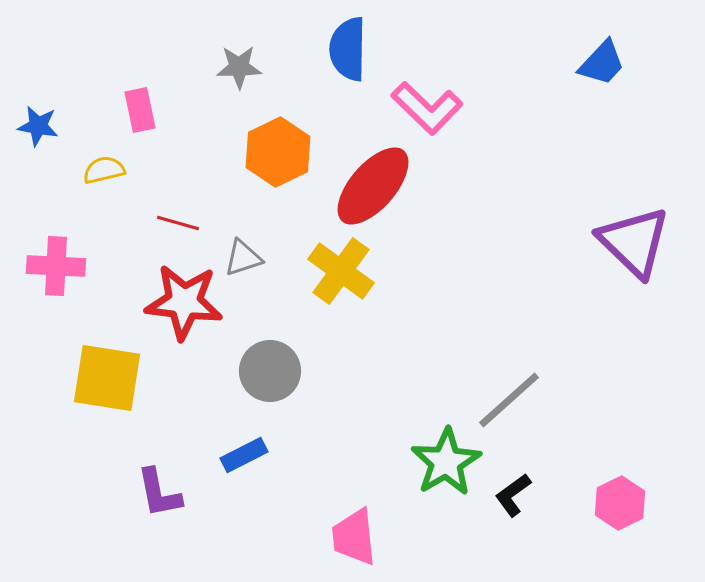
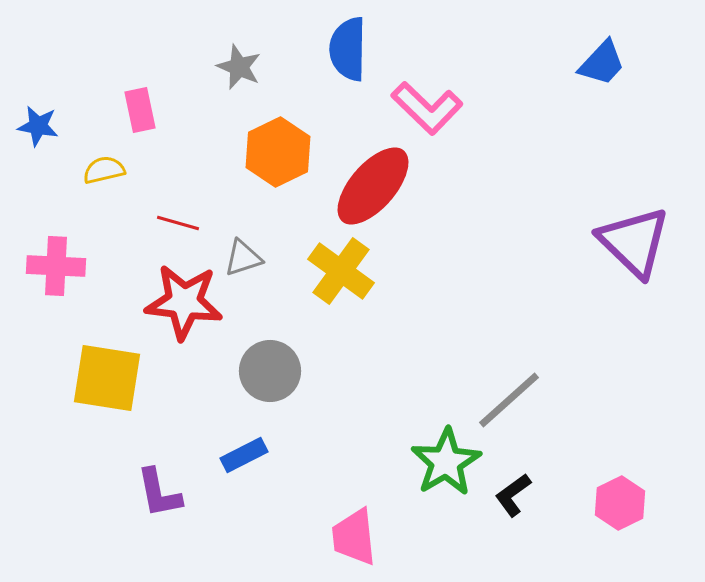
gray star: rotated 24 degrees clockwise
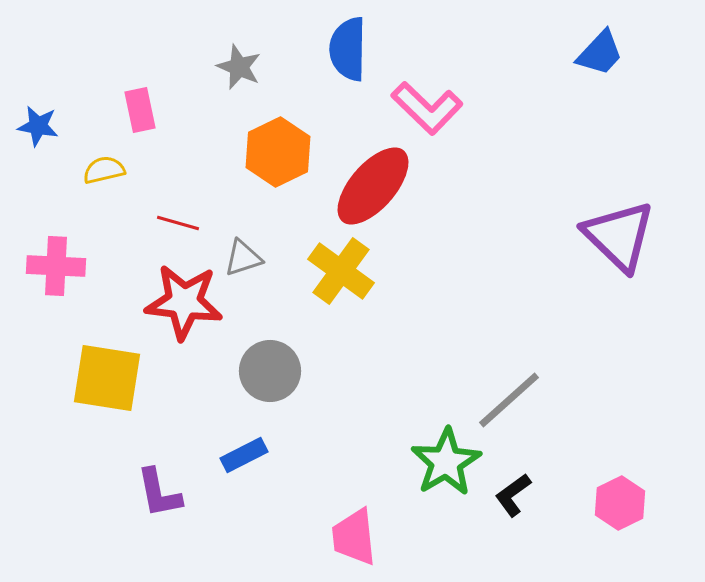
blue trapezoid: moved 2 px left, 10 px up
purple triangle: moved 15 px left, 6 px up
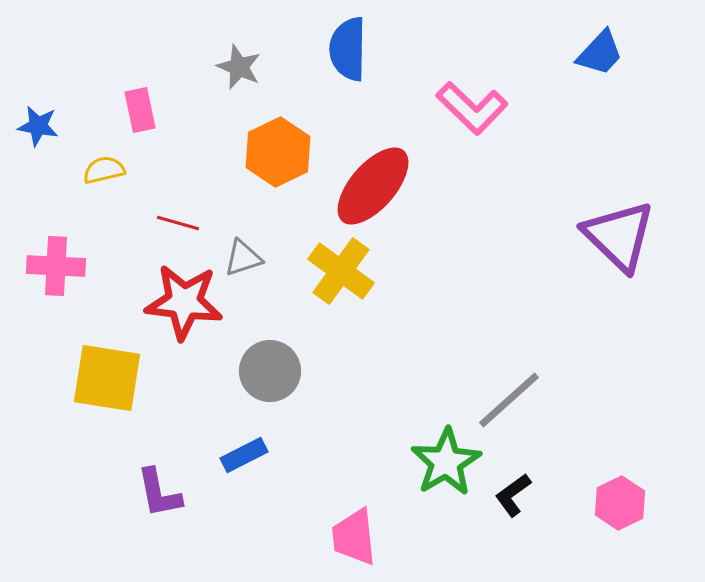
pink L-shape: moved 45 px right
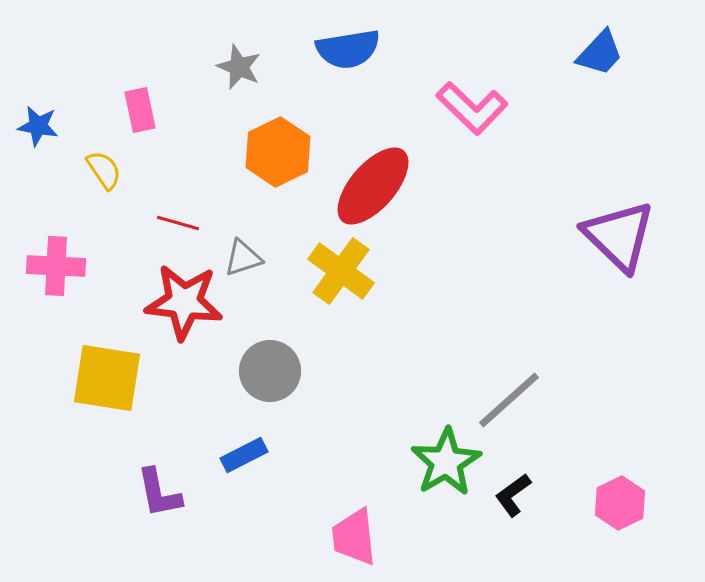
blue semicircle: rotated 100 degrees counterclockwise
yellow semicircle: rotated 69 degrees clockwise
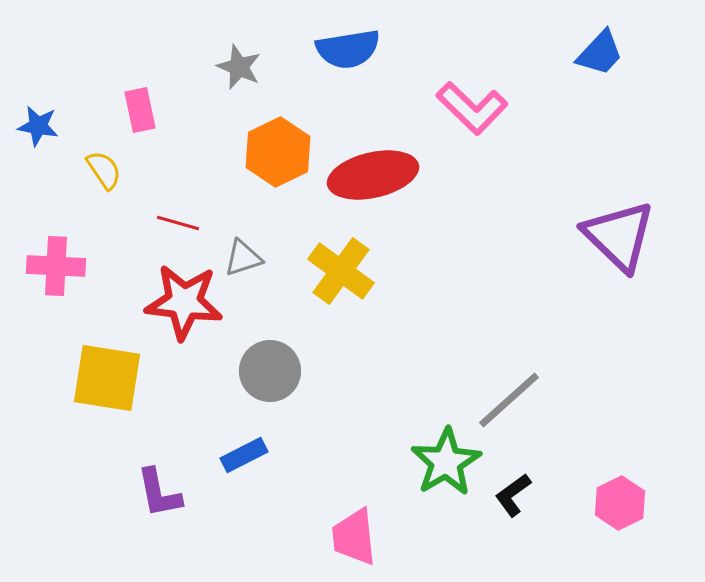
red ellipse: moved 11 px up; rotated 36 degrees clockwise
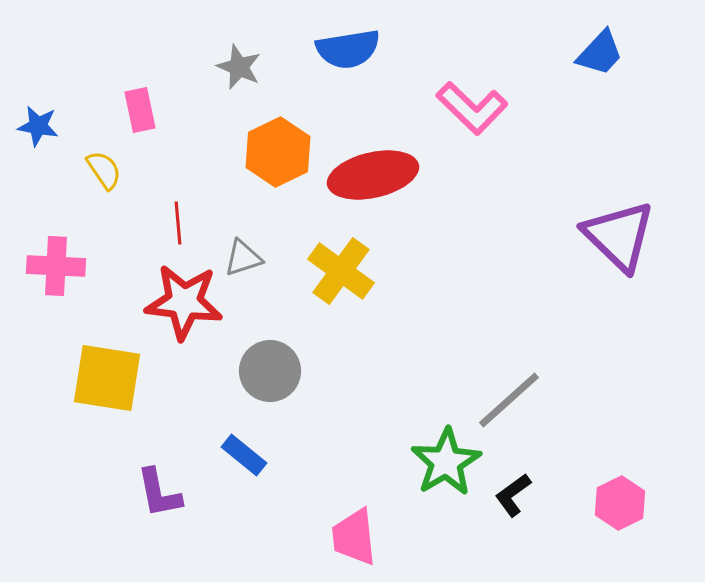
red line: rotated 69 degrees clockwise
blue rectangle: rotated 66 degrees clockwise
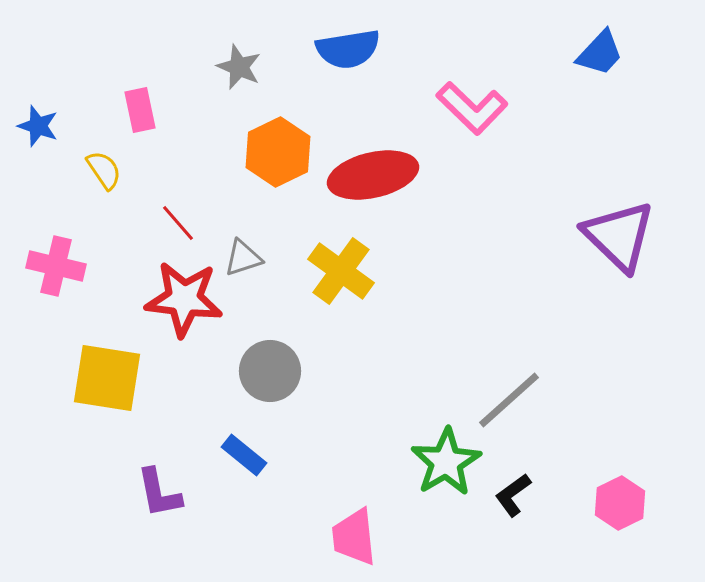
blue star: rotated 9 degrees clockwise
red line: rotated 36 degrees counterclockwise
pink cross: rotated 10 degrees clockwise
red star: moved 3 px up
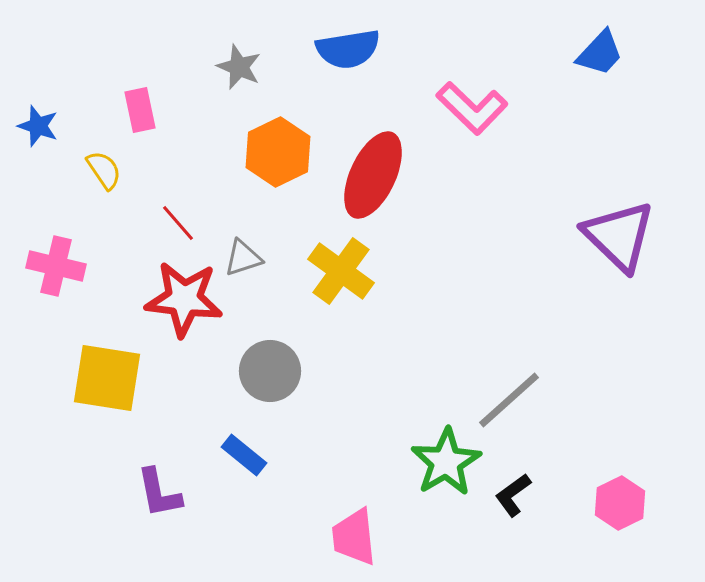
red ellipse: rotated 52 degrees counterclockwise
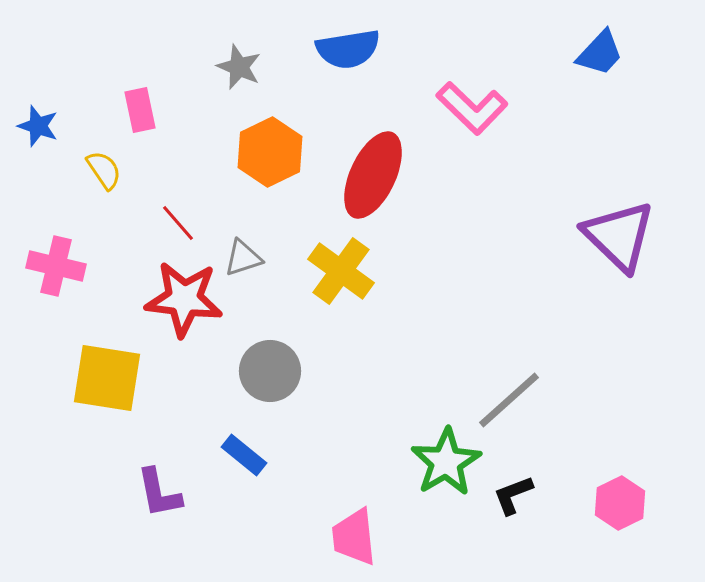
orange hexagon: moved 8 px left
black L-shape: rotated 15 degrees clockwise
